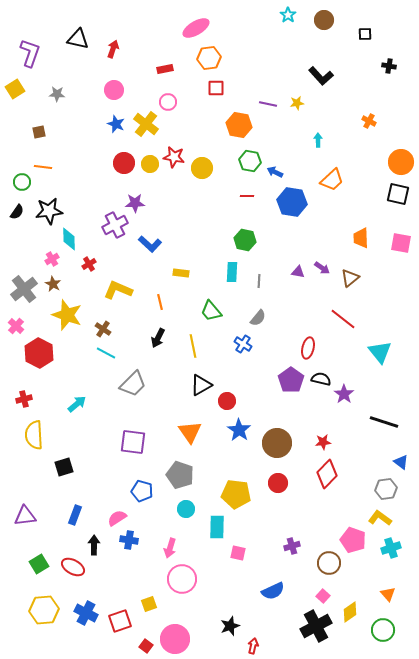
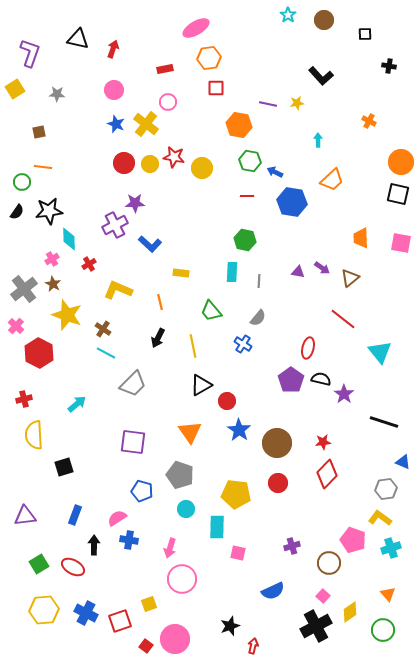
blue triangle at (401, 462): moved 2 px right; rotated 14 degrees counterclockwise
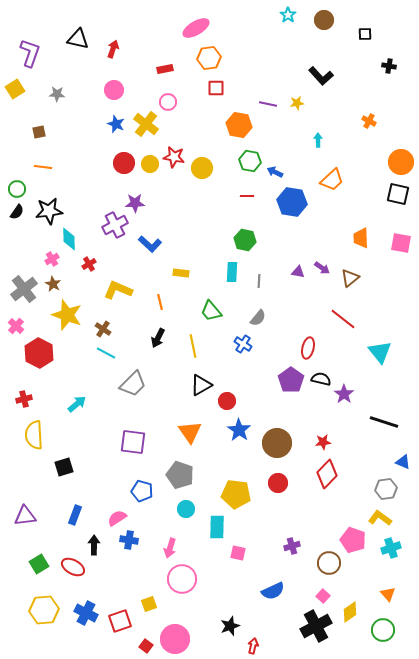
green circle at (22, 182): moved 5 px left, 7 px down
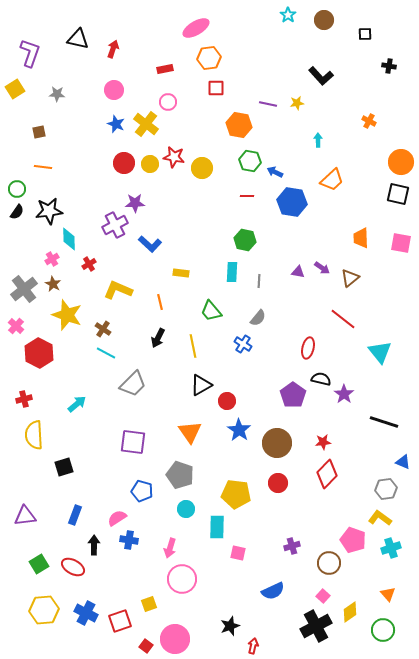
purple pentagon at (291, 380): moved 2 px right, 15 px down
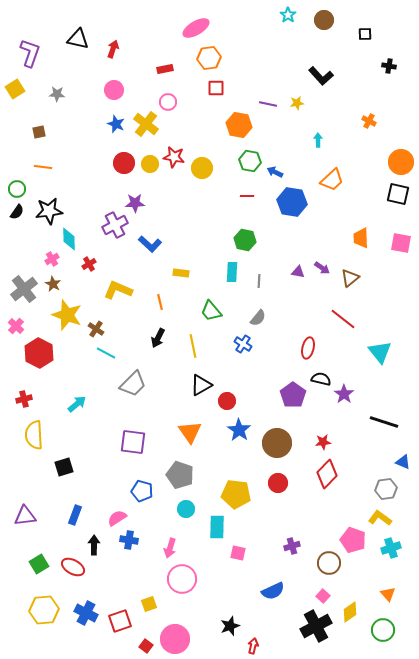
brown cross at (103, 329): moved 7 px left
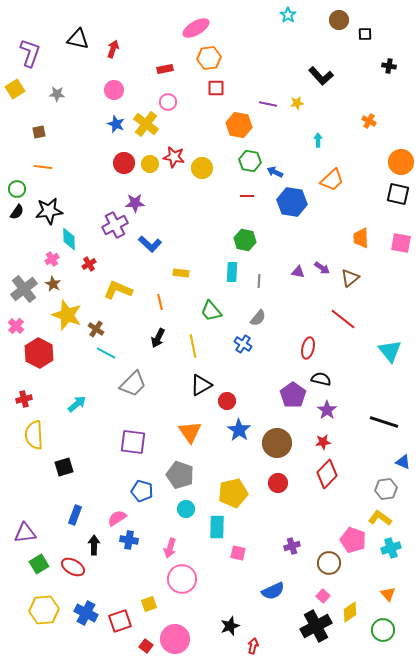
brown circle at (324, 20): moved 15 px right
cyan triangle at (380, 352): moved 10 px right, 1 px up
purple star at (344, 394): moved 17 px left, 16 px down
yellow pentagon at (236, 494): moved 3 px left, 1 px up; rotated 20 degrees counterclockwise
purple triangle at (25, 516): moved 17 px down
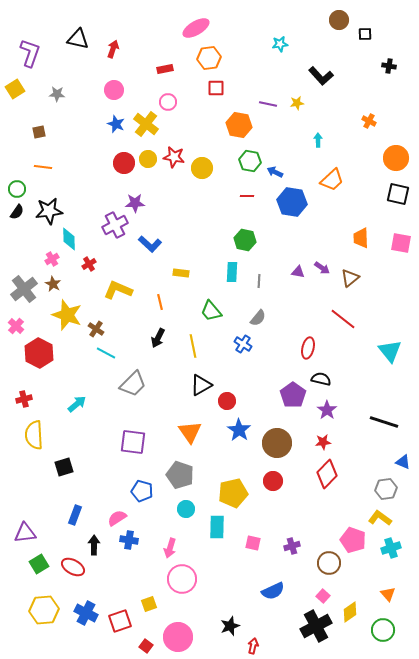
cyan star at (288, 15): moved 8 px left, 29 px down; rotated 28 degrees clockwise
orange circle at (401, 162): moved 5 px left, 4 px up
yellow circle at (150, 164): moved 2 px left, 5 px up
red circle at (278, 483): moved 5 px left, 2 px up
pink square at (238, 553): moved 15 px right, 10 px up
pink circle at (175, 639): moved 3 px right, 2 px up
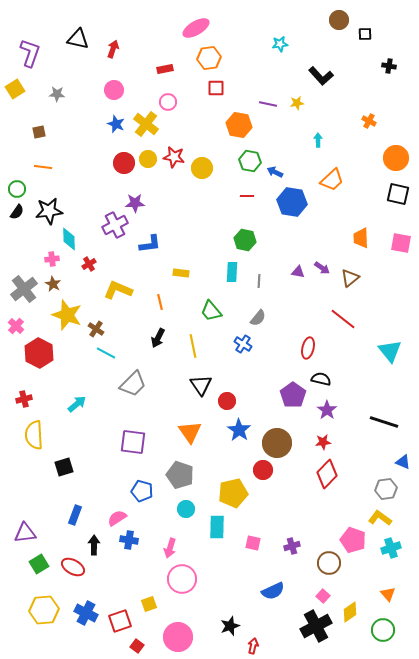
blue L-shape at (150, 244): rotated 50 degrees counterclockwise
pink cross at (52, 259): rotated 24 degrees clockwise
black triangle at (201, 385): rotated 35 degrees counterclockwise
red circle at (273, 481): moved 10 px left, 11 px up
red square at (146, 646): moved 9 px left
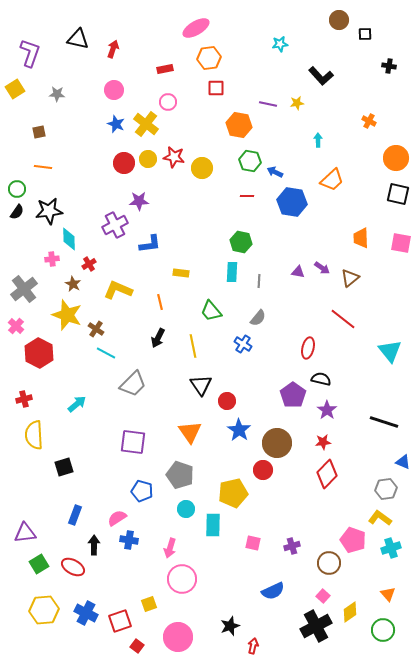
purple star at (135, 203): moved 4 px right, 2 px up
green hexagon at (245, 240): moved 4 px left, 2 px down
brown star at (53, 284): moved 20 px right
cyan rectangle at (217, 527): moved 4 px left, 2 px up
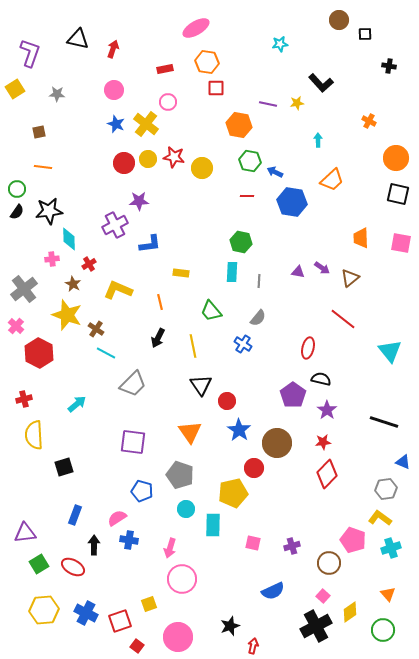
orange hexagon at (209, 58): moved 2 px left, 4 px down; rotated 15 degrees clockwise
black L-shape at (321, 76): moved 7 px down
red circle at (263, 470): moved 9 px left, 2 px up
